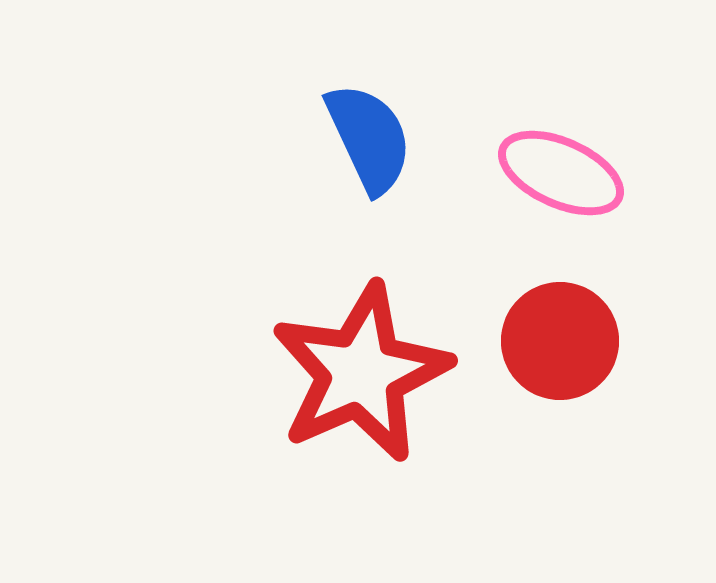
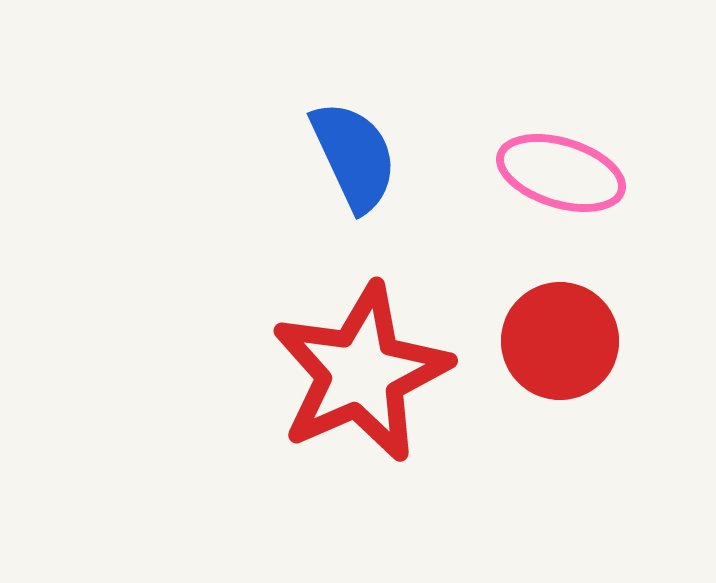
blue semicircle: moved 15 px left, 18 px down
pink ellipse: rotated 7 degrees counterclockwise
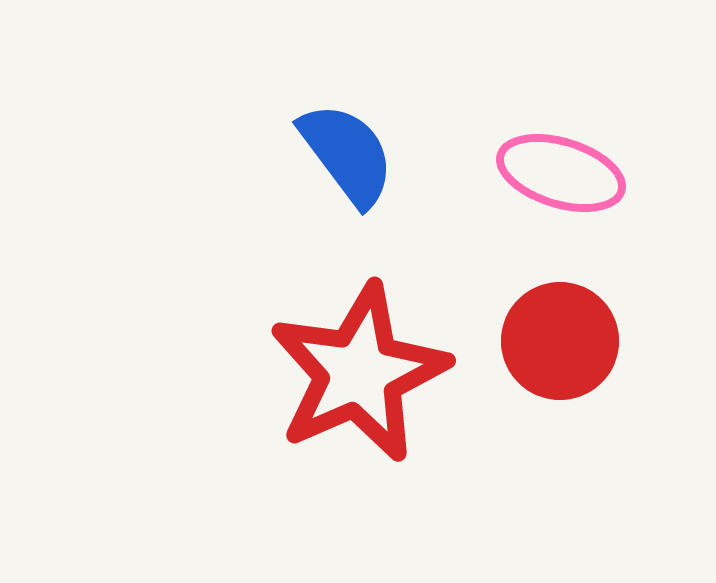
blue semicircle: moved 7 px left, 2 px up; rotated 12 degrees counterclockwise
red star: moved 2 px left
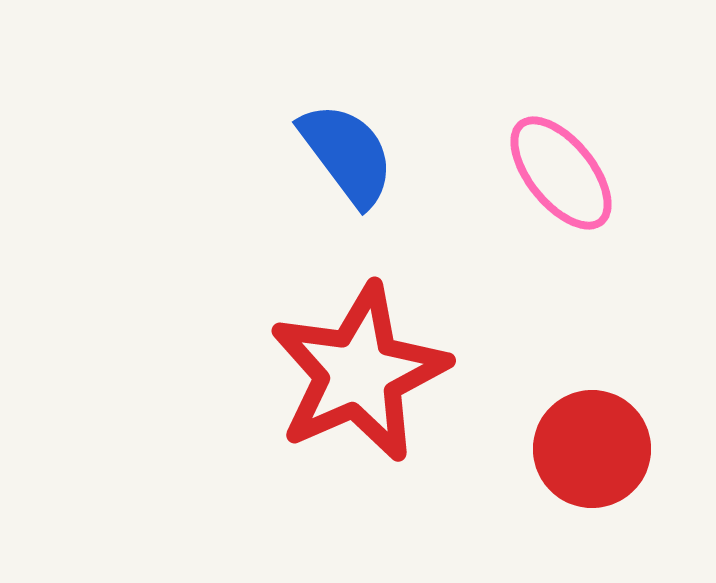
pink ellipse: rotated 34 degrees clockwise
red circle: moved 32 px right, 108 px down
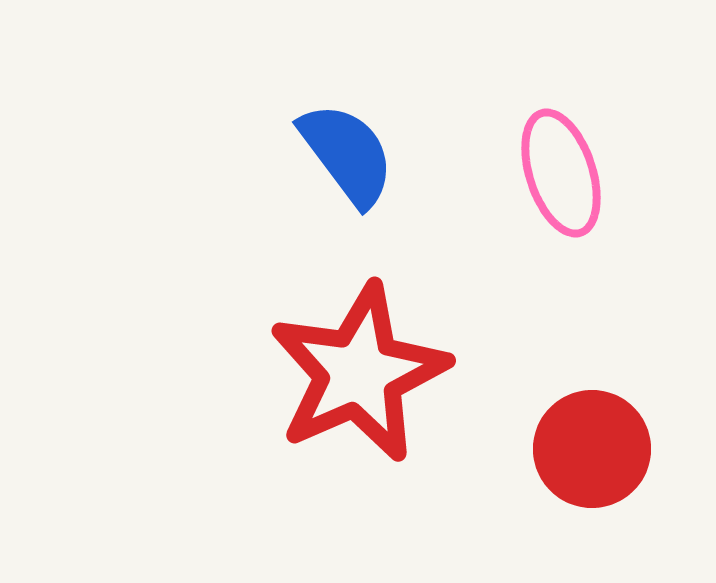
pink ellipse: rotated 21 degrees clockwise
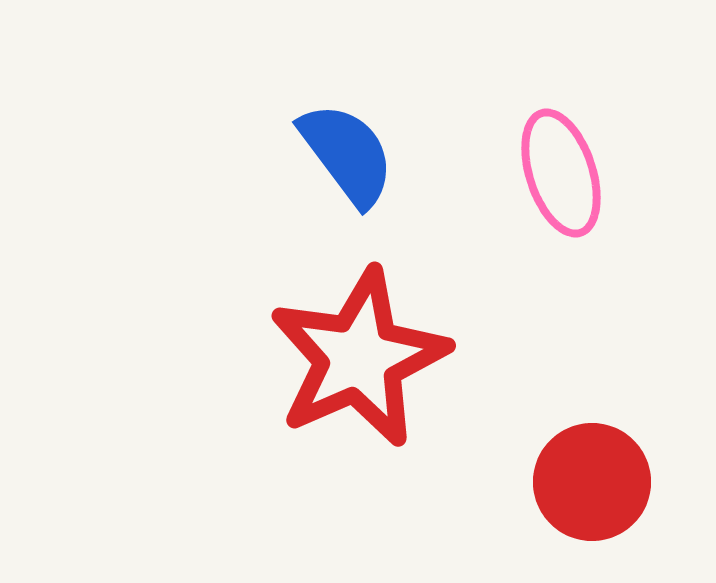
red star: moved 15 px up
red circle: moved 33 px down
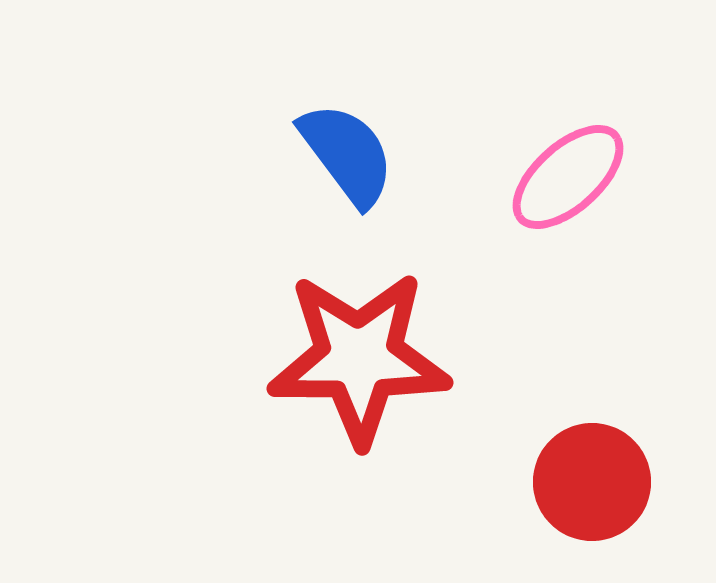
pink ellipse: moved 7 px right, 4 px down; rotated 66 degrees clockwise
red star: rotated 24 degrees clockwise
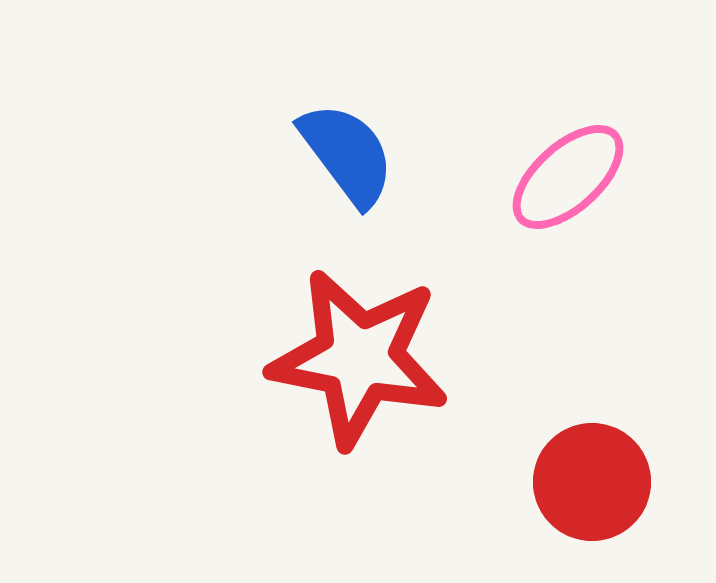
red star: rotated 11 degrees clockwise
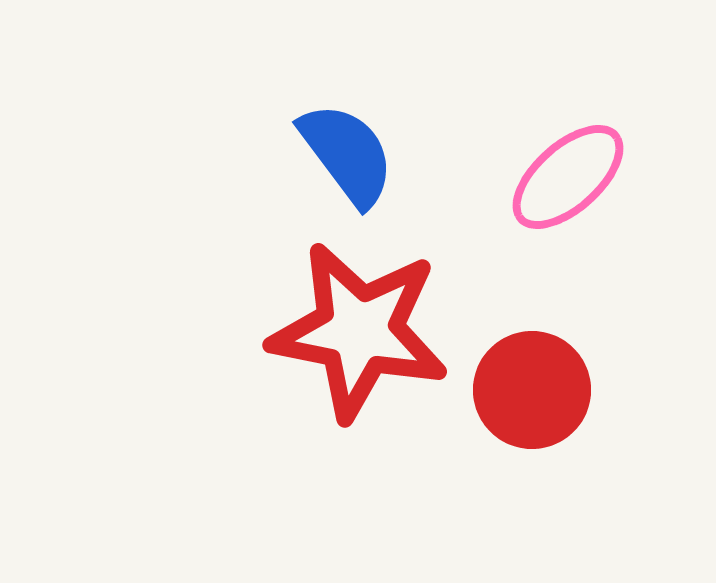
red star: moved 27 px up
red circle: moved 60 px left, 92 px up
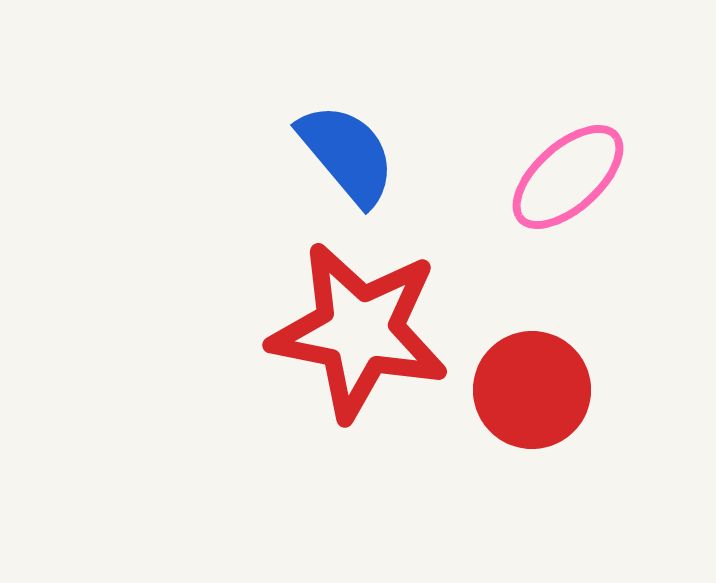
blue semicircle: rotated 3 degrees counterclockwise
